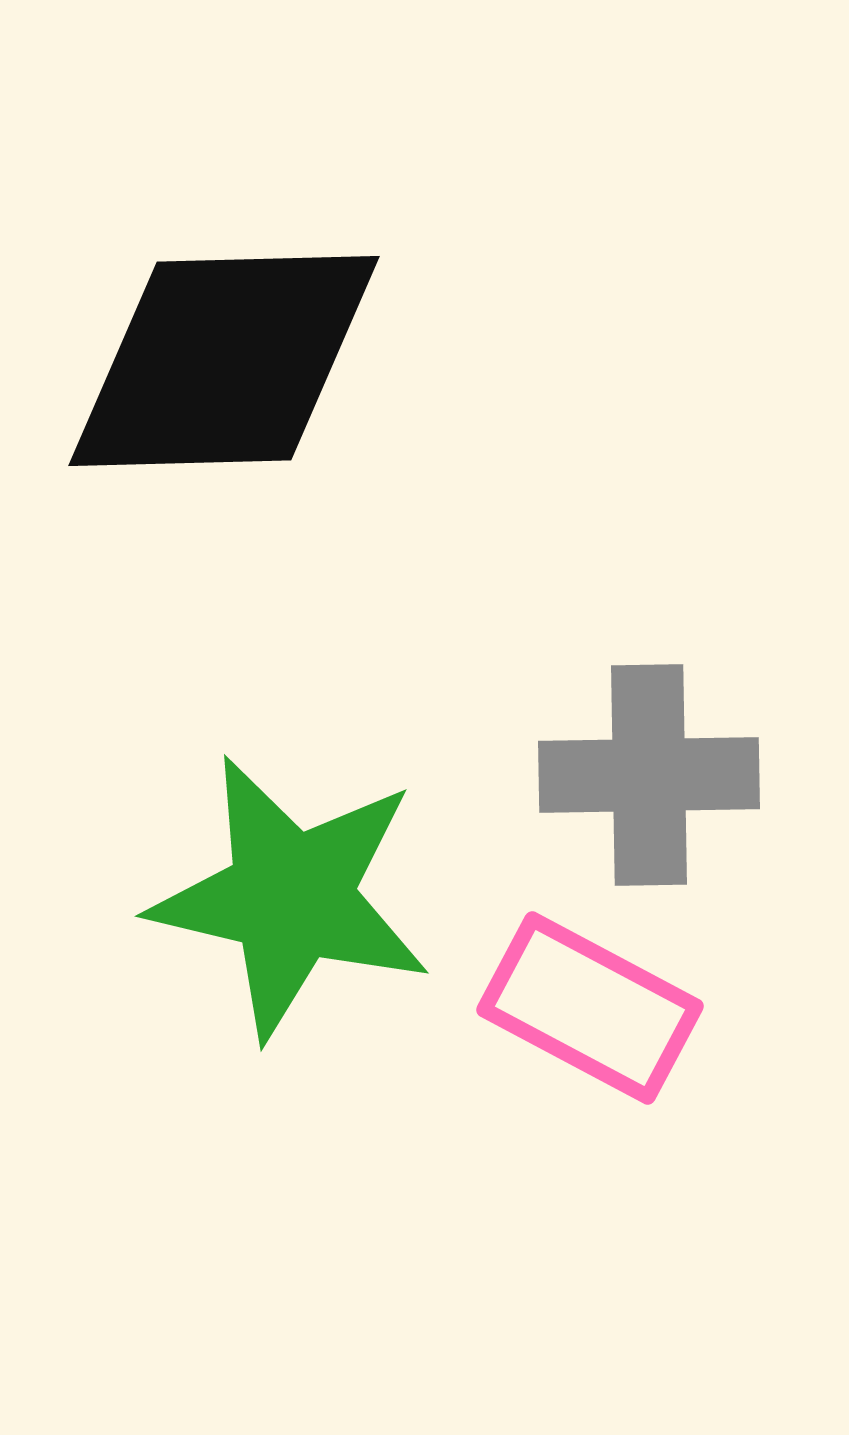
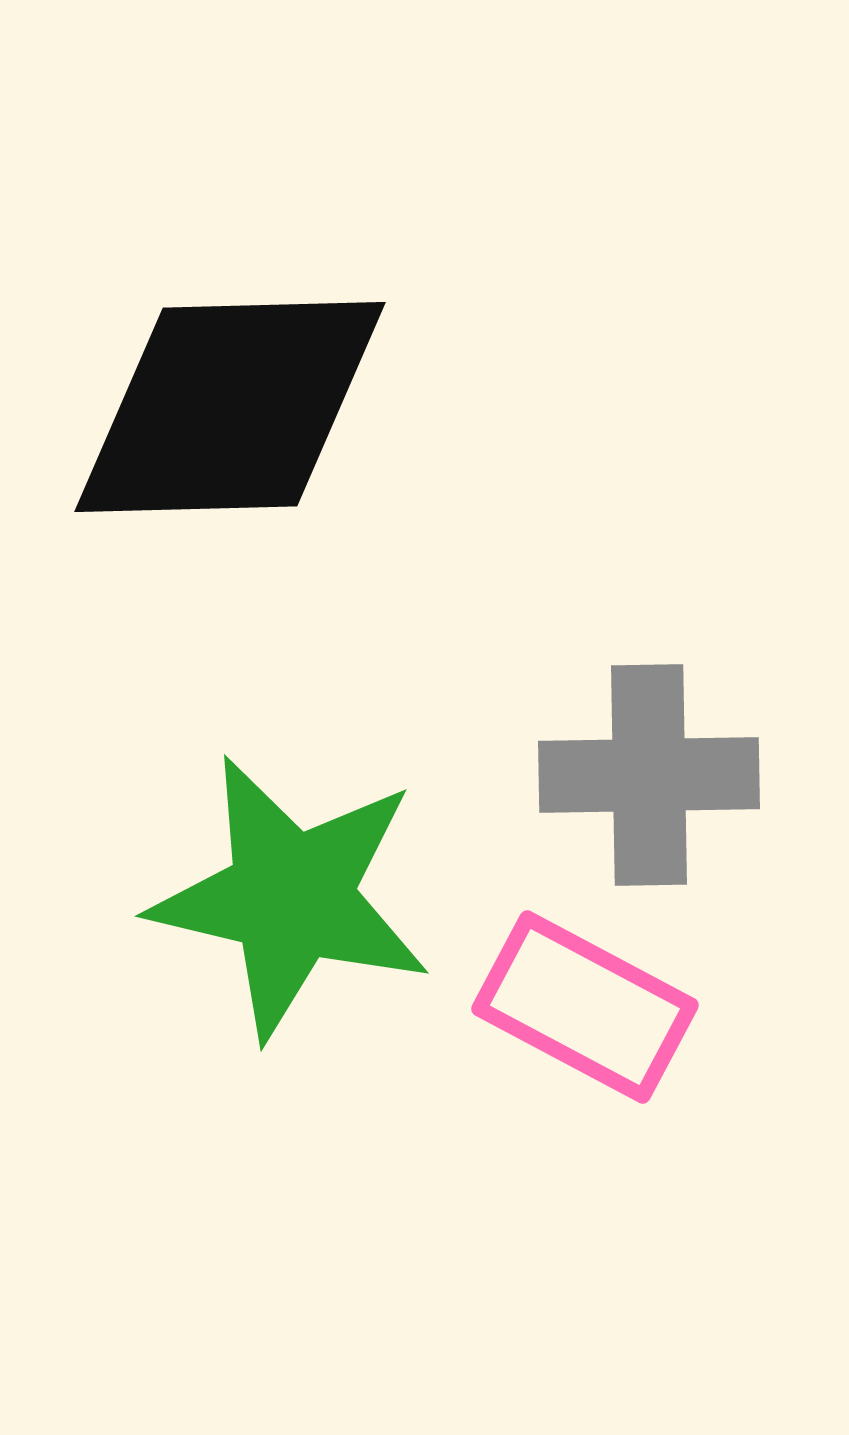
black diamond: moved 6 px right, 46 px down
pink rectangle: moved 5 px left, 1 px up
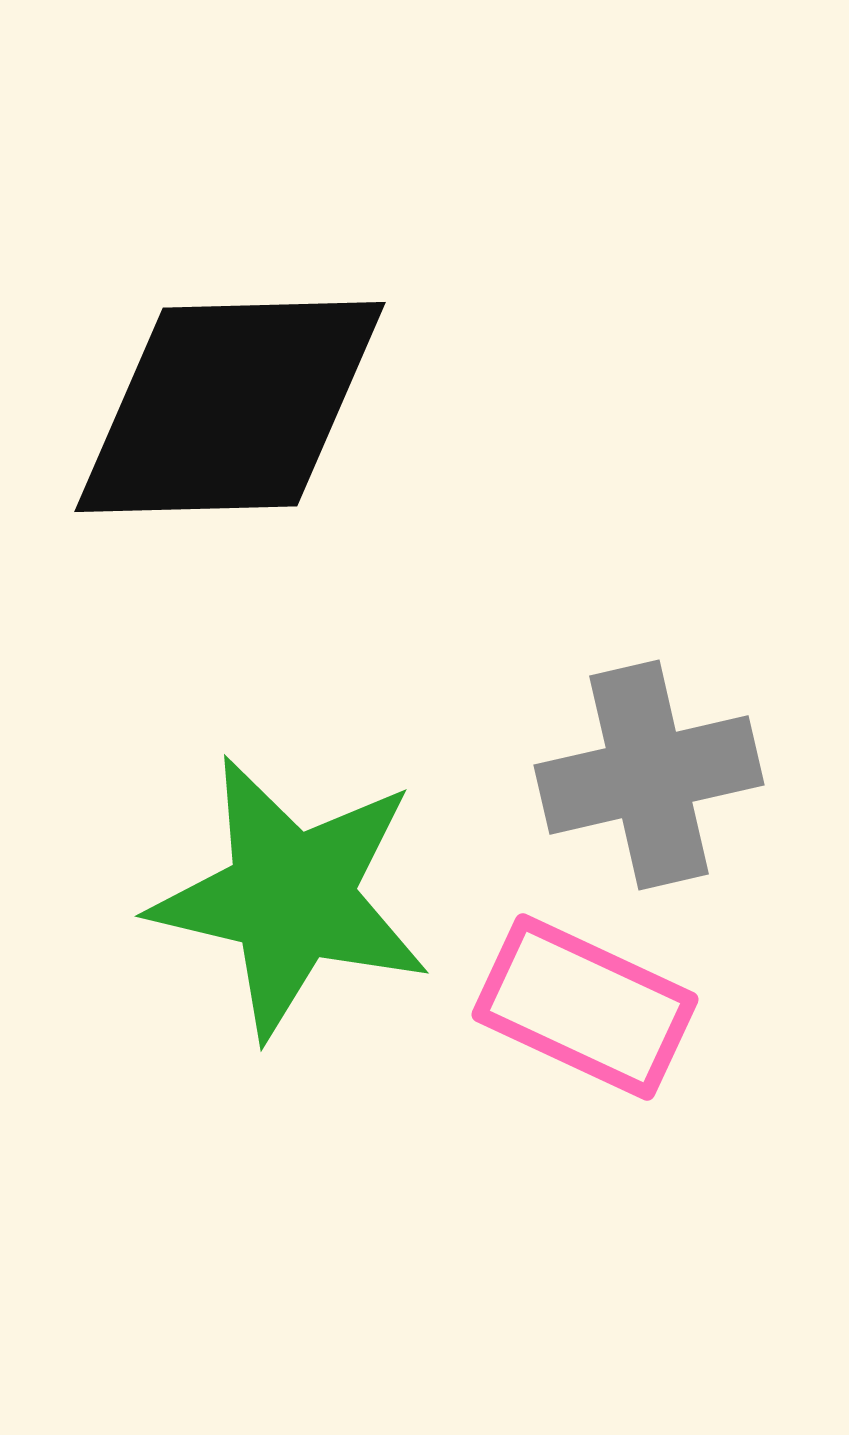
gray cross: rotated 12 degrees counterclockwise
pink rectangle: rotated 3 degrees counterclockwise
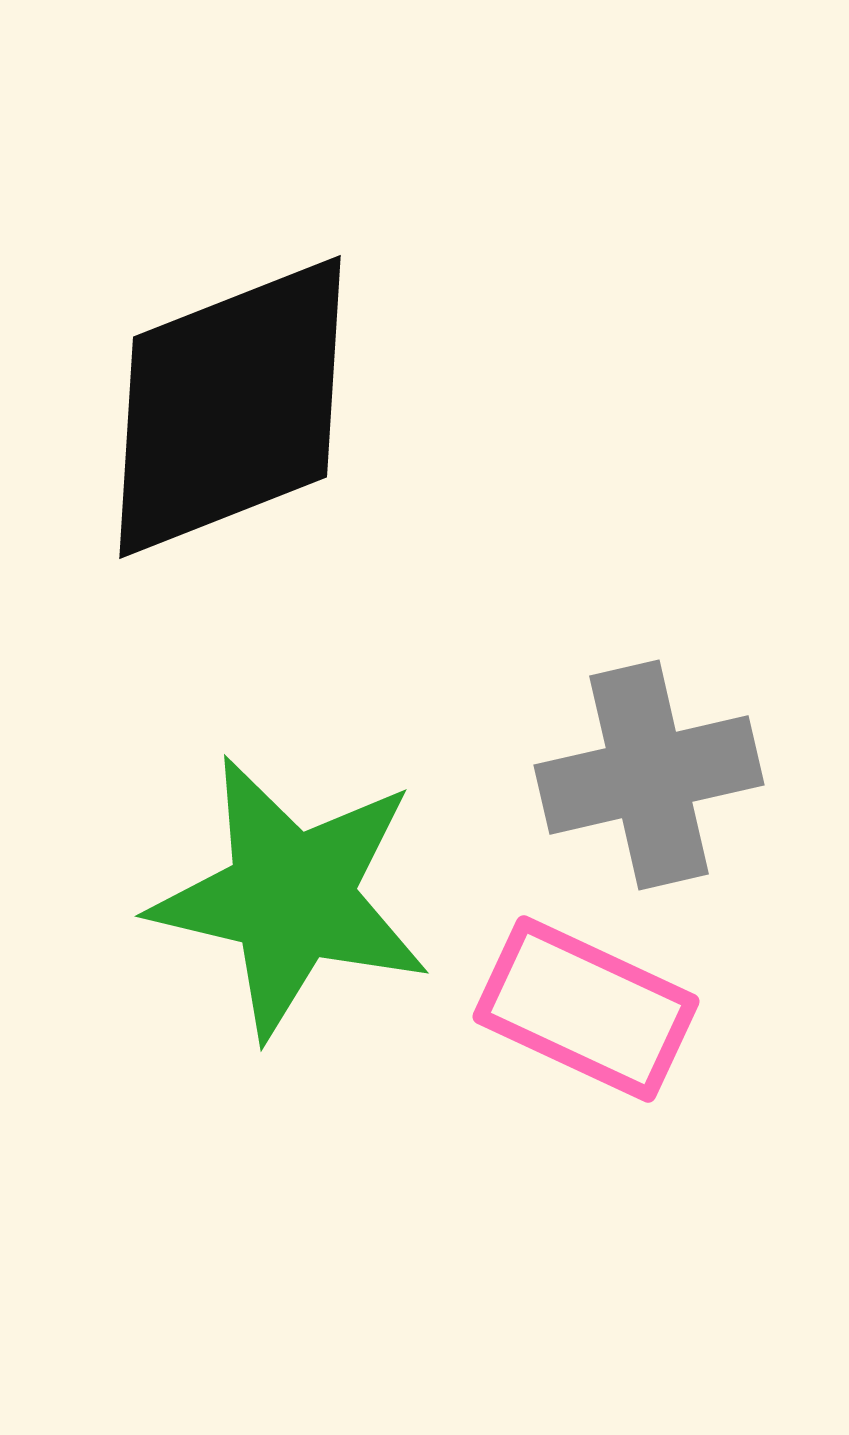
black diamond: rotated 20 degrees counterclockwise
pink rectangle: moved 1 px right, 2 px down
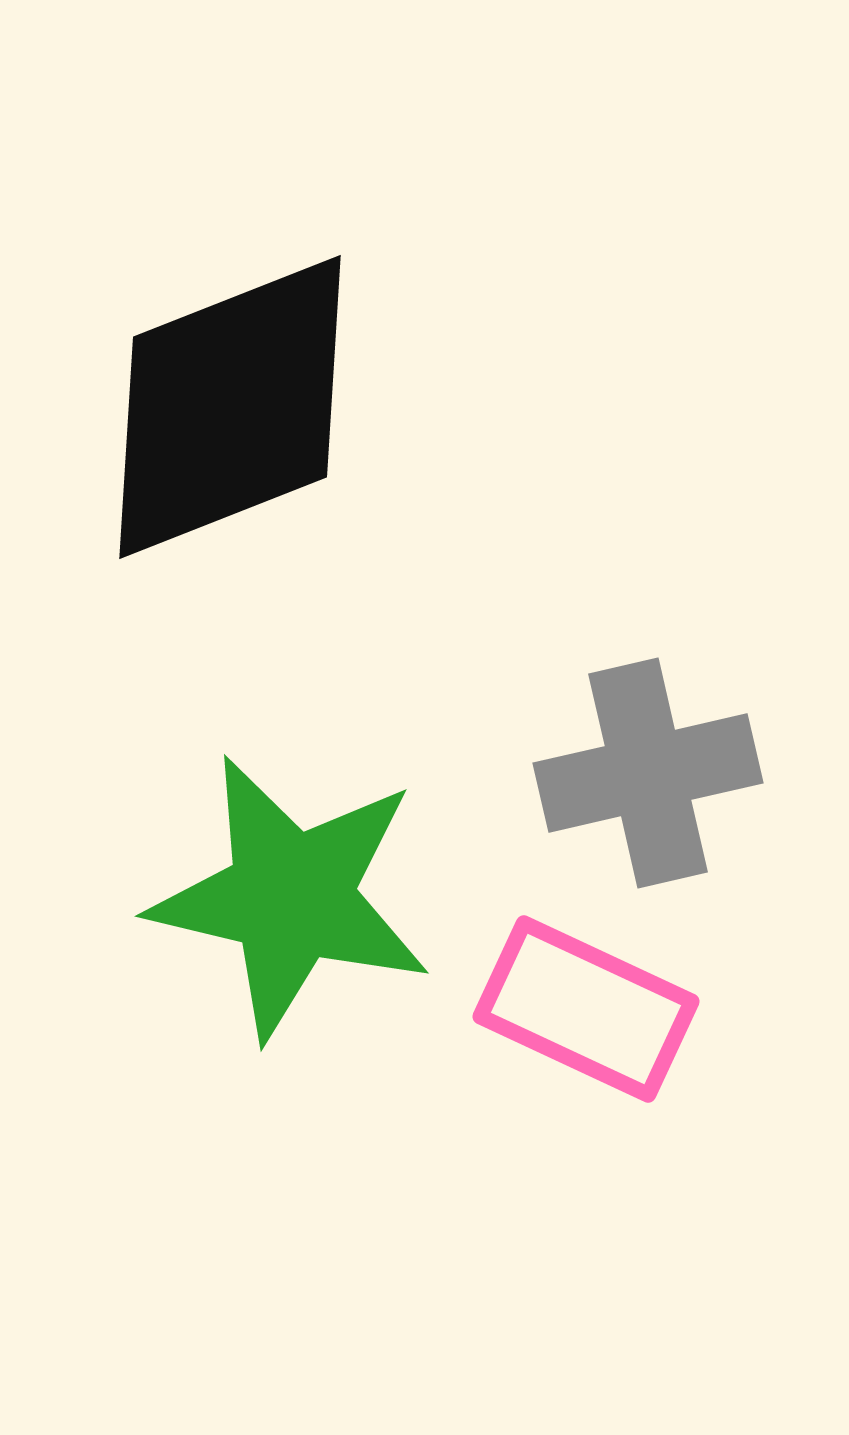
gray cross: moved 1 px left, 2 px up
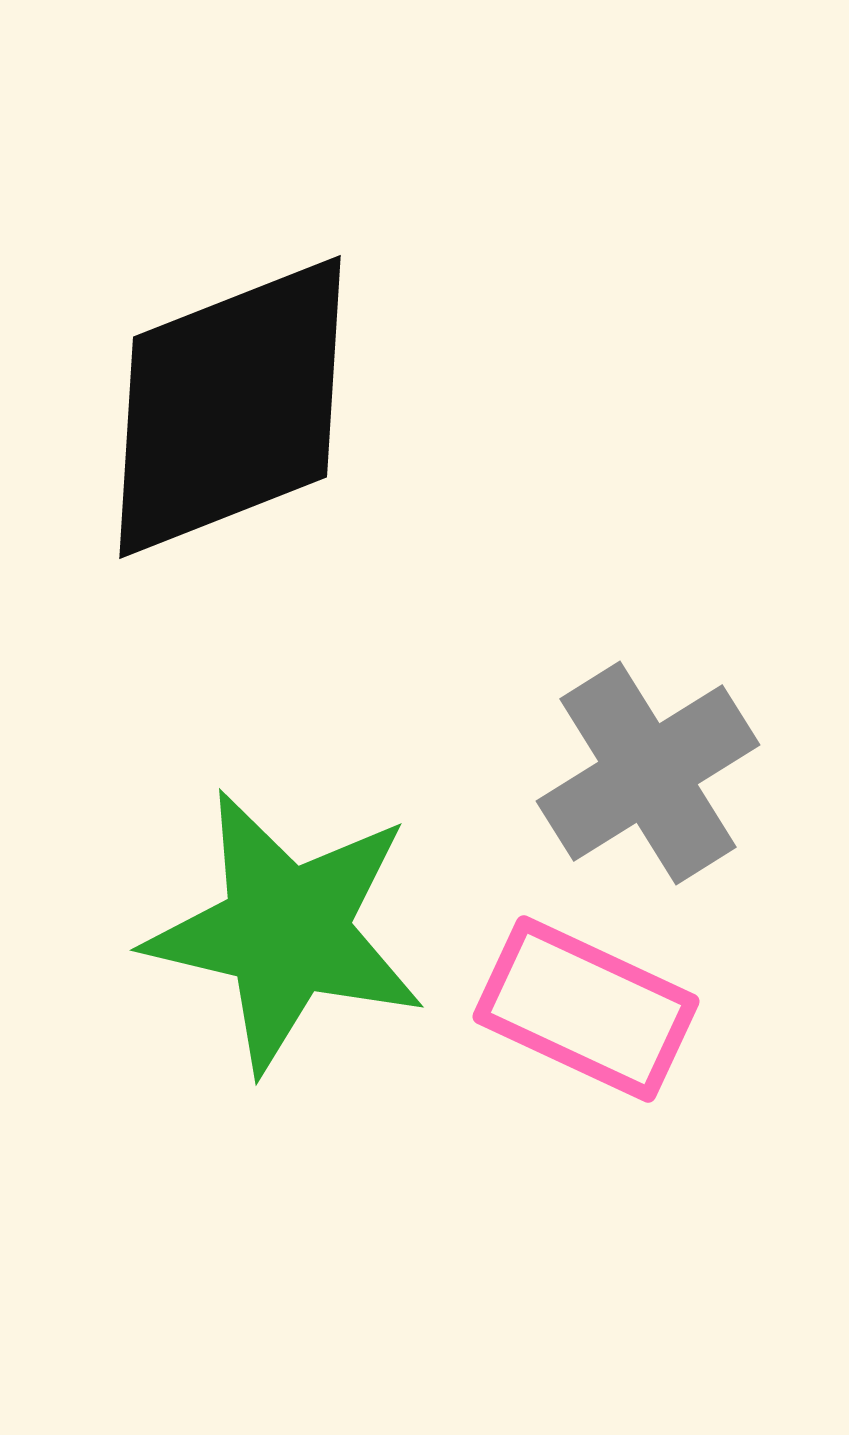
gray cross: rotated 19 degrees counterclockwise
green star: moved 5 px left, 34 px down
